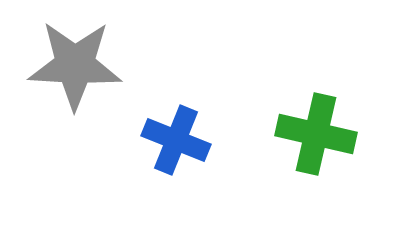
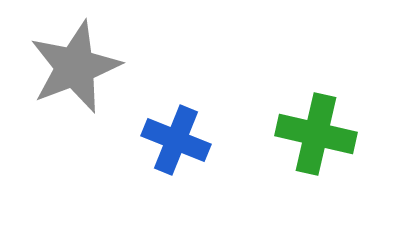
gray star: moved 2 px down; rotated 24 degrees counterclockwise
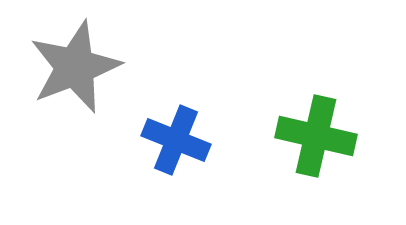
green cross: moved 2 px down
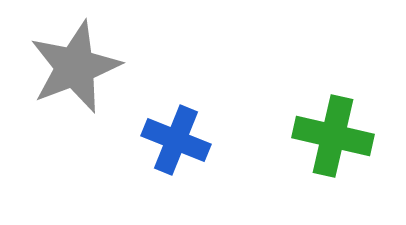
green cross: moved 17 px right
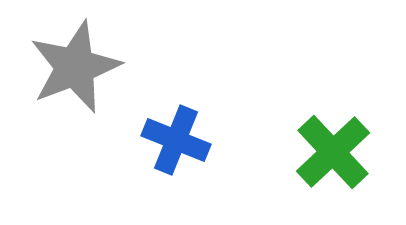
green cross: moved 16 px down; rotated 34 degrees clockwise
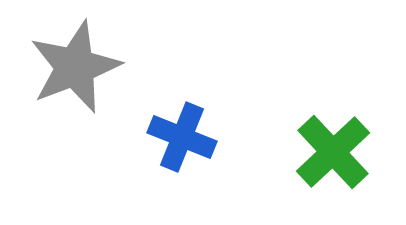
blue cross: moved 6 px right, 3 px up
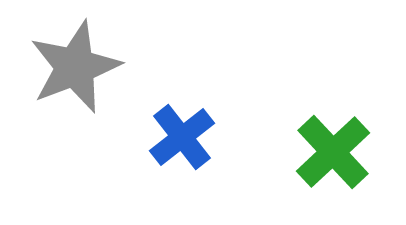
blue cross: rotated 30 degrees clockwise
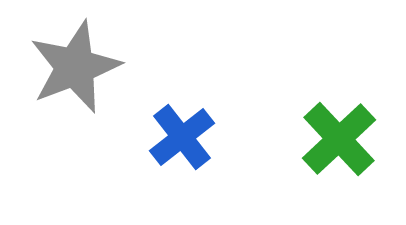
green cross: moved 6 px right, 13 px up
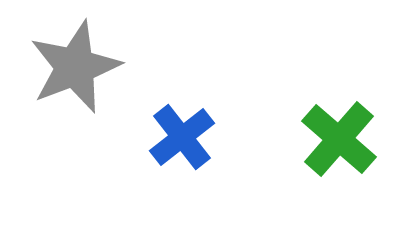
green cross: rotated 6 degrees counterclockwise
